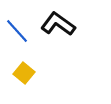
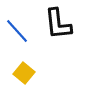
black L-shape: rotated 132 degrees counterclockwise
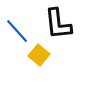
yellow square: moved 15 px right, 18 px up
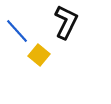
black L-shape: moved 8 px right, 2 px up; rotated 148 degrees counterclockwise
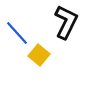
blue line: moved 2 px down
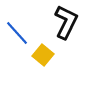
yellow square: moved 4 px right
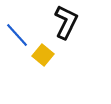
blue line: moved 2 px down
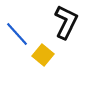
blue line: moved 1 px up
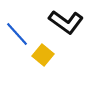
black L-shape: rotated 100 degrees clockwise
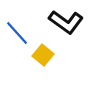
blue line: moved 1 px up
